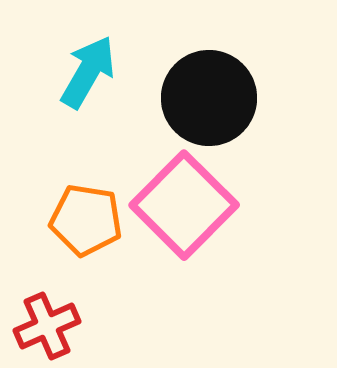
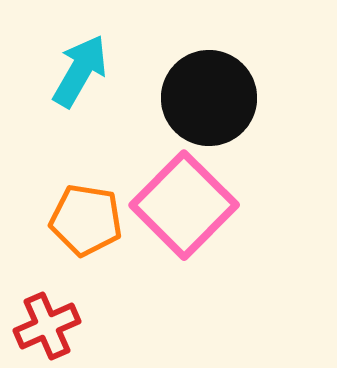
cyan arrow: moved 8 px left, 1 px up
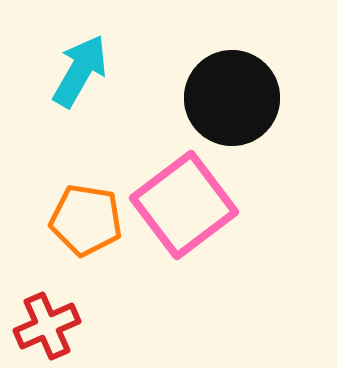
black circle: moved 23 px right
pink square: rotated 8 degrees clockwise
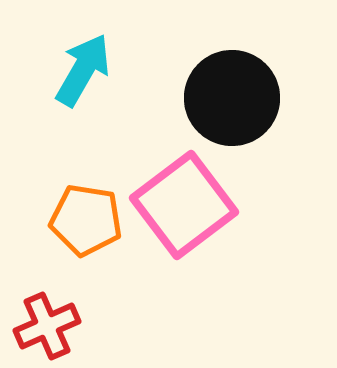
cyan arrow: moved 3 px right, 1 px up
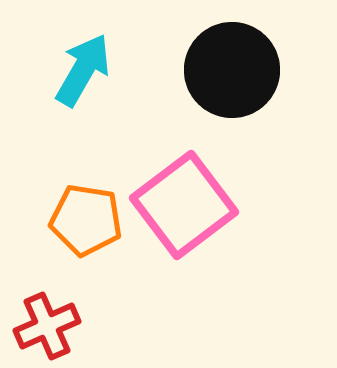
black circle: moved 28 px up
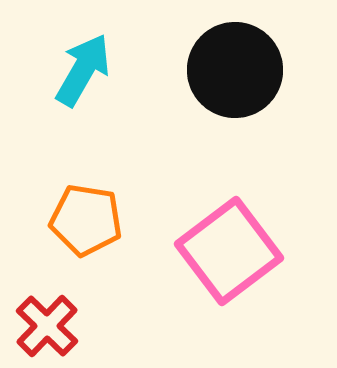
black circle: moved 3 px right
pink square: moved 45 px right, 46 px down
red cross: rotated 22 degrees counterclockwise
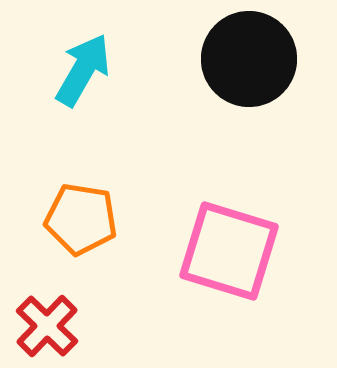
black circle: moved 14 px right, 11 px up
orange pentagon: moved 5 px left, 1 px up
pink square: rotated 36 degrees counterclockwise
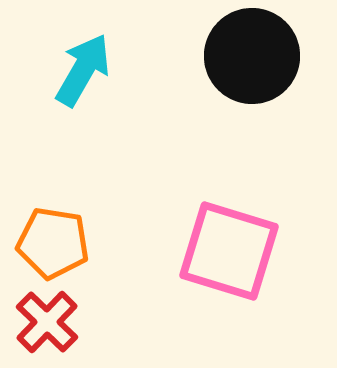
black circle: moved 3 px right, 3 px up
orange pentagon: moved 28 px left, 24 px down
red cross: moved 4 px up
